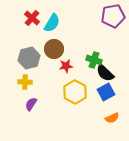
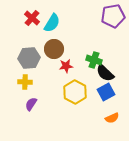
gray hexagon: rotated 10 degrees clockwise
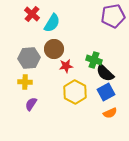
red cross: moved 4 px up
orange semicircle: moved 2 px left, 5 px up
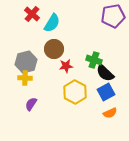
gray hexagon: moved 3 px left, 4 px down; rotated 10 degrees counterclockwise
yellow cross: moved 4 px up
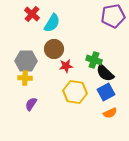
gray hexagon: moved 1 px up; rotated 15 degrees clockwise
yellow hexagon: rotated 20 degrees counterclockwise
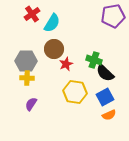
red cross: rotated 14 degrees clockwise
red star: moved 2 px up; rotated 16 degrees counterclockwise
yellow cross: moved 2 px right
blue square: moved 1 px left, 5 px down
orange semicircle: moved 1 px left, 2 px down
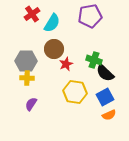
purple pentagon: moved 23 px left
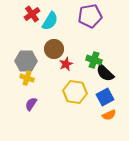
cyan semicircle: moved 2 px left, 2 px up
yellow cross: rotated 16 degrees clockwise
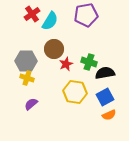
purple pentagon: moved 4 px left, 1 px up
green cross: moved 5 px left, 2 px down
black semicircle: rotated 126 degrees clockwise
purple semicircle: rotated 16 degrees clockwise
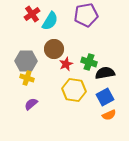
yellow hexagon: moved 1 px left, 2 px up
